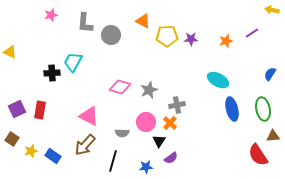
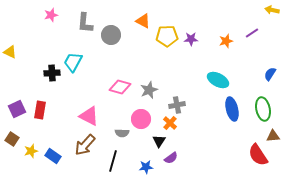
pink circle: moved 5 px left, 3 px up
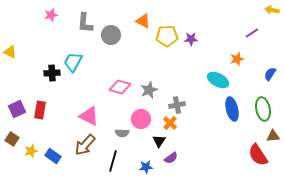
orange star: moved 11 px right, 18 px down
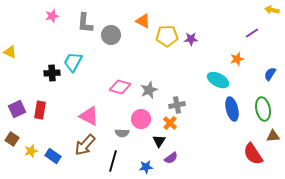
pink star: moved 1 px right, 1 px down
red semicircle: moved 5 px left, 1 px up
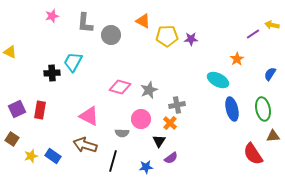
yellow arrow: moved 15 px down
purple line: moved 1 px right, 1 px down
orange star: rotated 16 degrees counterclockwise
brown arrow: rotated 65 degrees clockwise
yellow star: moved 5 px down
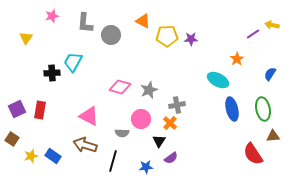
yellow triangle: moved 16 px right, 14 px up; rotated 40 degrees clockwise
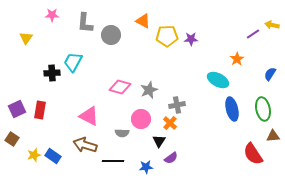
pink star: moved 1 px up; rotated 16 degrees clockwise
yellow star: moved 3 px right, 1 px up
black line: rotated 75 degrees clockwise
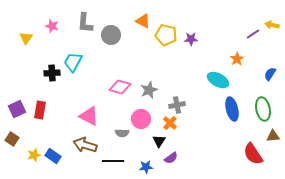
pink star: moved 11 px down; rotated 16 degrees clockwise
yellow pentagon: moved 1 px left, 1 px up; rotated 15 degrees clockwise
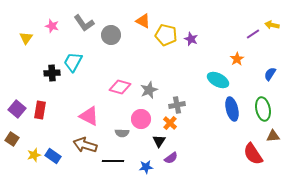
gray L-shape: moved 1 px left; rotated 40 degrees counterclockwise
purple star: rotated 24 degrees clockwise
purple square: rotated 24 degrees counterclockwise
